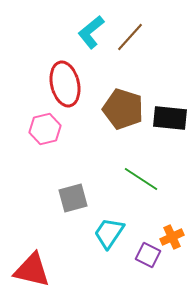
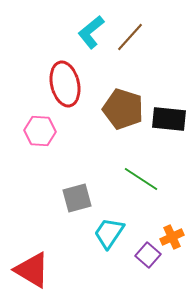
black rectangle: moved 1 px left, 1 px down
pink hexagon: moved 5 px left, 2 px down; rotated 16 degrees clockwise
gray square: moved 4 px right
purple square: rotated 15 degrees clockwise
red triangle: rotated 18 degrees clockwise
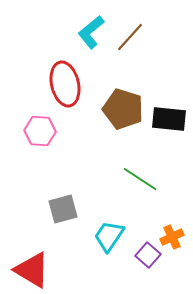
green line: moved 1 px left
gray square: moved 14 px left, 11 px down
cyan trapezoid: moved 3 px down
